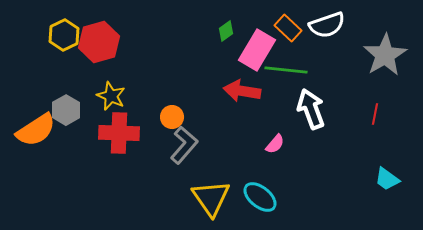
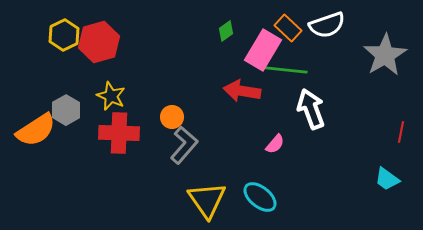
pink rectangle: moved 6 px right
red line: moved 26 px right, 18 px down
yellow triangle: moved 4 px left, 2 px down
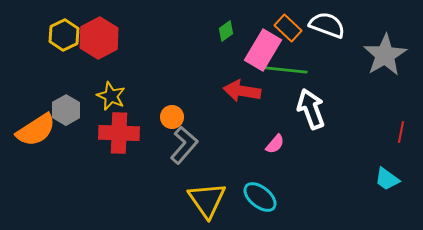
white semicircle: rotated 141 degrees counterclockwise
red hexagon: moved 4 px up; rotated 12 degrees counterclockwise
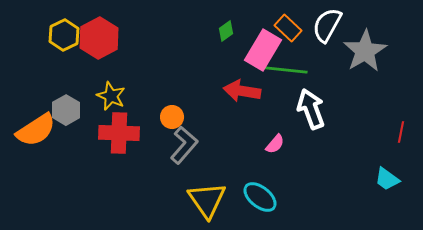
white semicircle: rotated 81 degrees counterclockwise
gray star: moved 20 px left, 4 px up
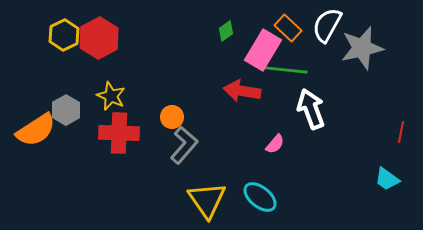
gray star: moved 3 px left, 3 px up; rotated 18 degrees clockwise
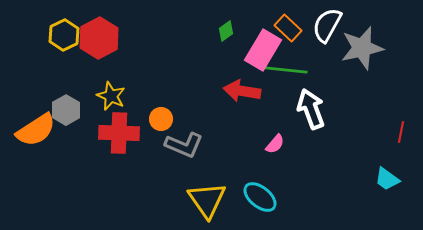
orange circle: moved 11 px left, 2 px down
gray L-shape: rotated 72 degrees clockwise
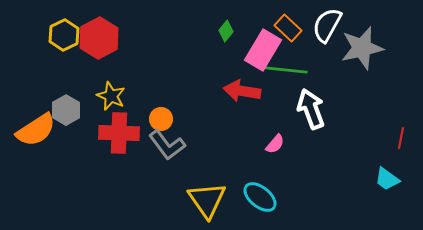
green diamond: rotated 15 degrees counterclockwise
red line: moved 6 px down
gray L-shape: moved 17 px left; rotated 30 degrees clockwise
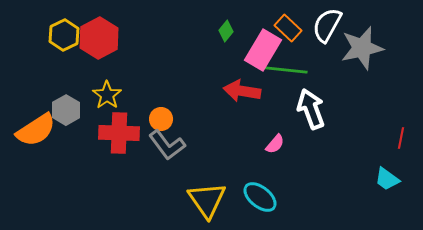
yellow star: moved 4 px left, 1 px up; rotated 12 degrees clockwise
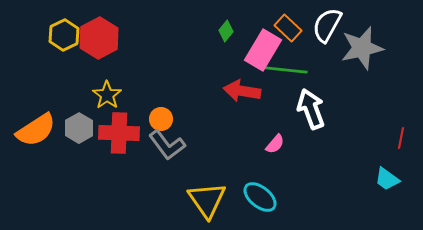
gray hexagon: moved 13 px right, 18 px down
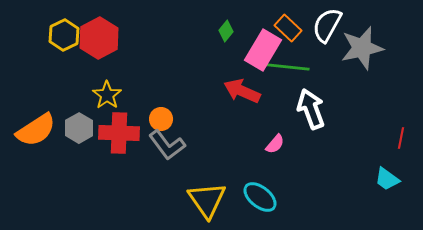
green line: moved 2 px right, 3 px up
red arrow: rotated 15 degrees clockwise
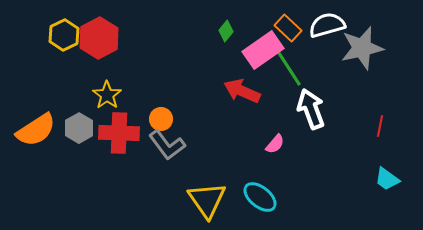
white semicircle: rotated 45 degrees clockwise
pink rectangle: rotated 24 degrees clockwise
green line: rotated 51 degrees clockwise
red line: moved 21 px left, 12 px up
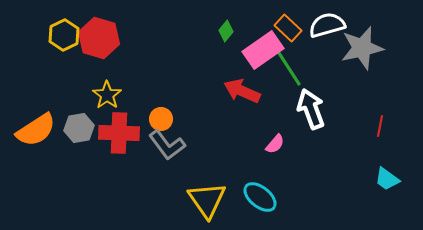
red hexagon: rotated 15 degrees counterclockwise
gray hexagon: rotated 20 degrees clockwise
